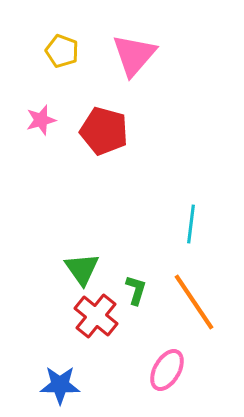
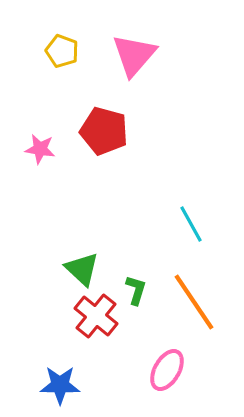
pink star: moved 1 px left, 29 px down; rotated 24 degrees clockwise
cyan line: rotated 36 degrees counterclockwise
green triangle: rotated 12 degrees counterclockwise
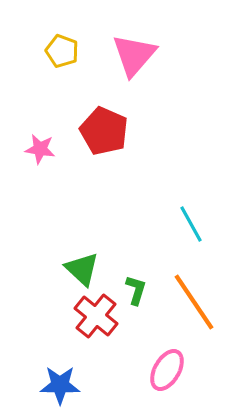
red pentagon: rotated 9 degrees clockwise
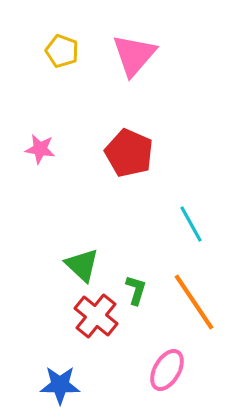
red pentagon: moved 25 px right, 22 px down
green triangle: moved 4 px up
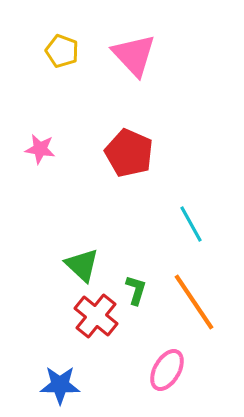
pink triangle: rotated 24 degrees counterclockwise
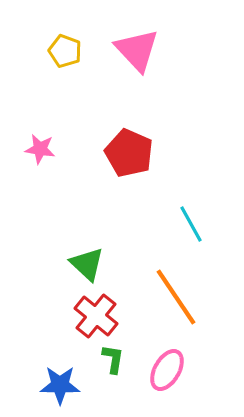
yellow pentagon: moved 3 px right
pink triangle: moved 3 px right, 5 px up
green triangle: moved 5 px right, 1 px up
green L-shape: moved 23 px left, 69 px down; rotated 8 degrees counterclockwise
orange line: moved 18 px left, 5 px up
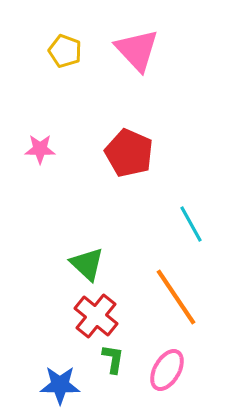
pink star: rotated 8 degrees counterclockwise
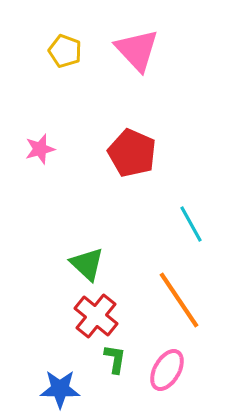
pink star: rotated 16 degrees counterclockwise
red pentagon: moved 3 px right
orange line: moved 3 px right, 3 px down
green L-shape: moved 2 px right
blue star: moved 4 px down
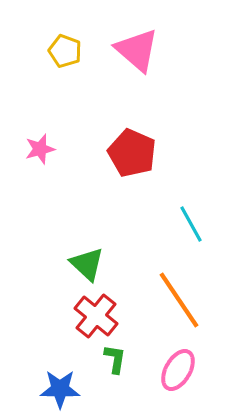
pink triangle: rotated 6 degrees counterclockwise
pink ellipse: moved 11 px right
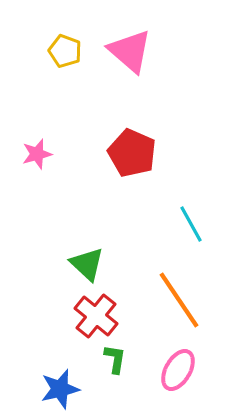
pink triangle: moved 7 px left, 1 px down
pink star: moved 3 px left, 5 px down
blue star: rotated 15 degrees counterclockwise
